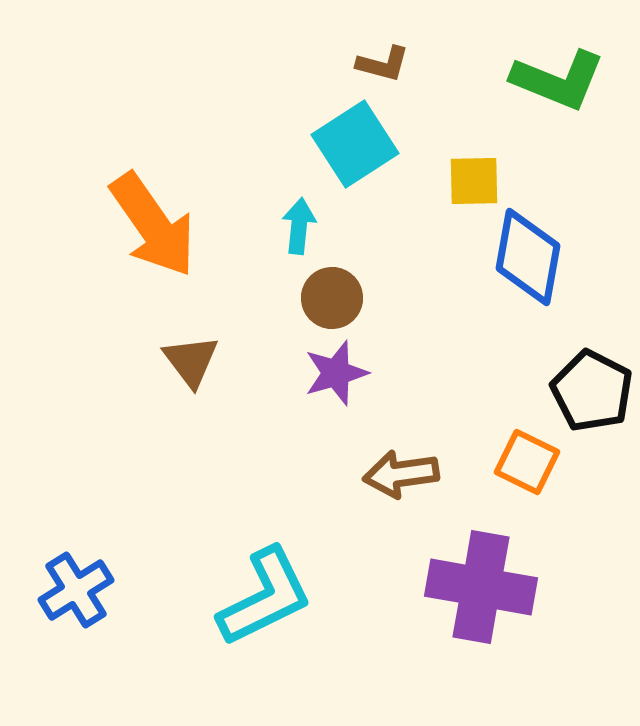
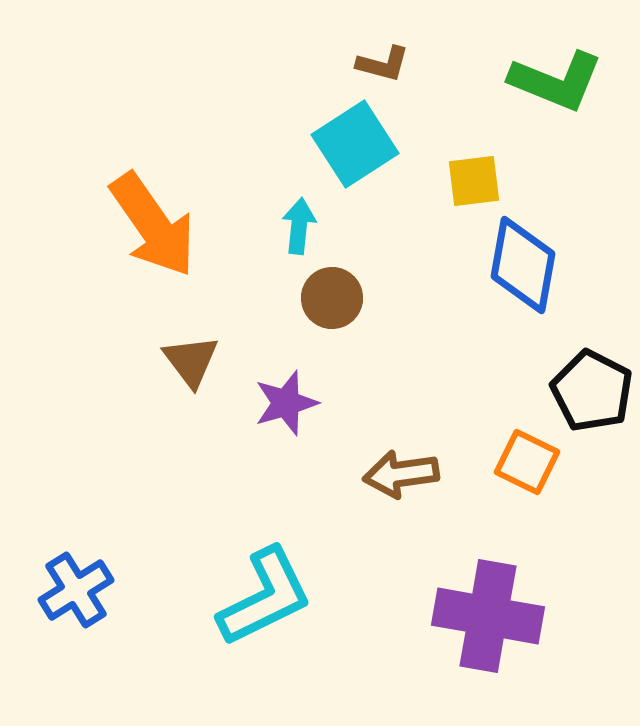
green L-shape: moved 2 px left, 1 px down
yellow square: rotated 6 degrees counterclockwise
blue diamond: moved 5 px left, 8 px down
purple star: moved 50 px left, 30 px down
purple cross: moved 7 px right, 29 px down
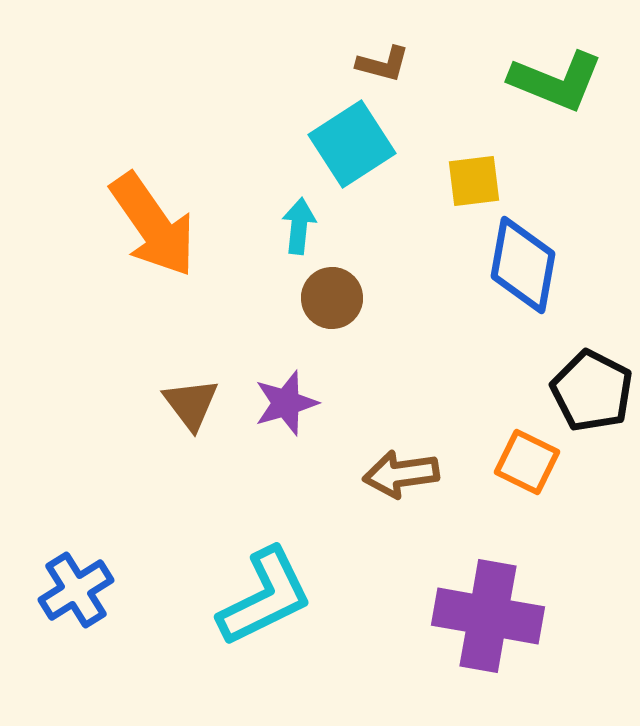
cyan square: moved 3 px left
brown triangle: moved 43 px down
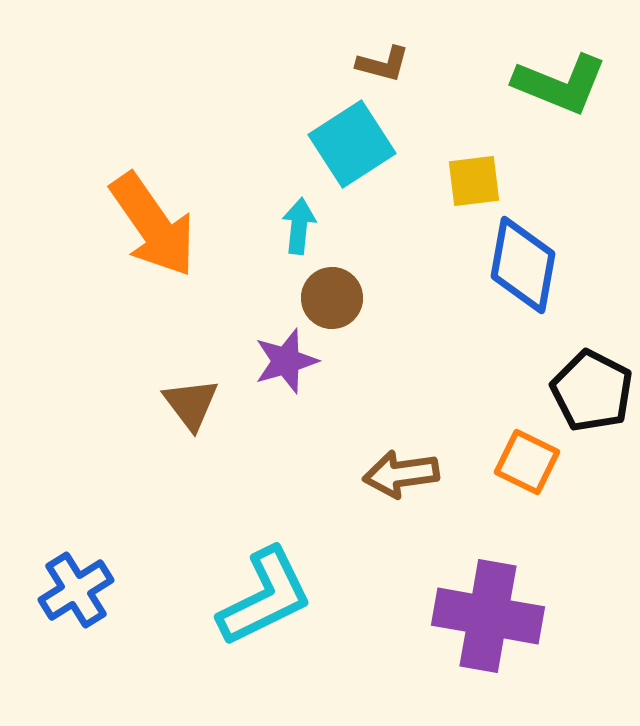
green L-shape: moved 4 px right, 3 px down
purple star: moved 42 px up
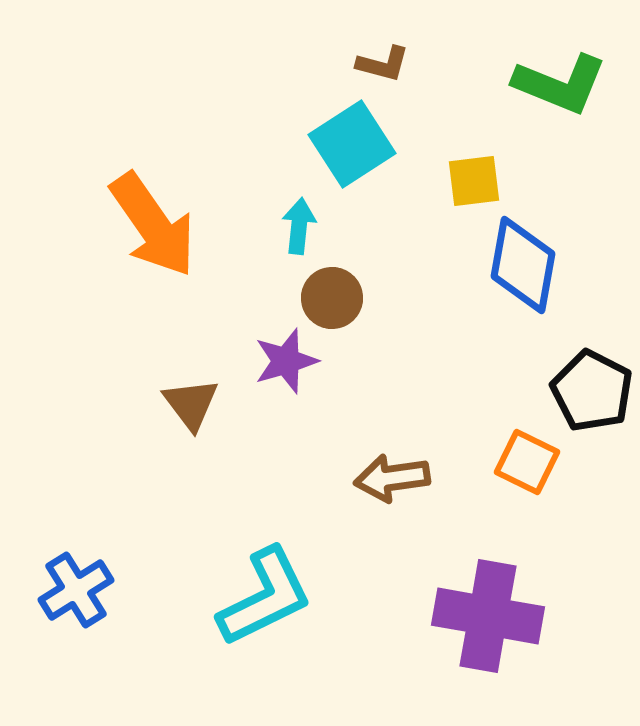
brown arrow: moved 9 px left, 4 px down
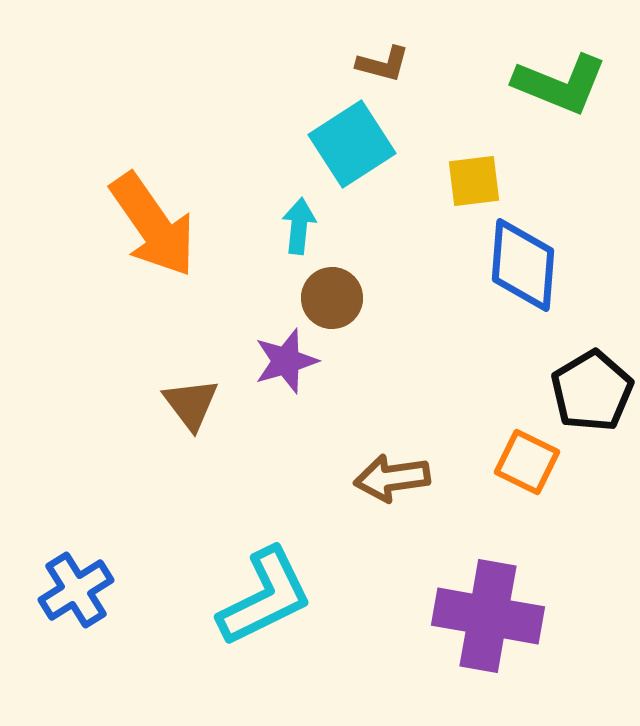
blue diamond: rotated 6 degrees counterclockwise
black pentagon: rotated 14 degrees clockwise
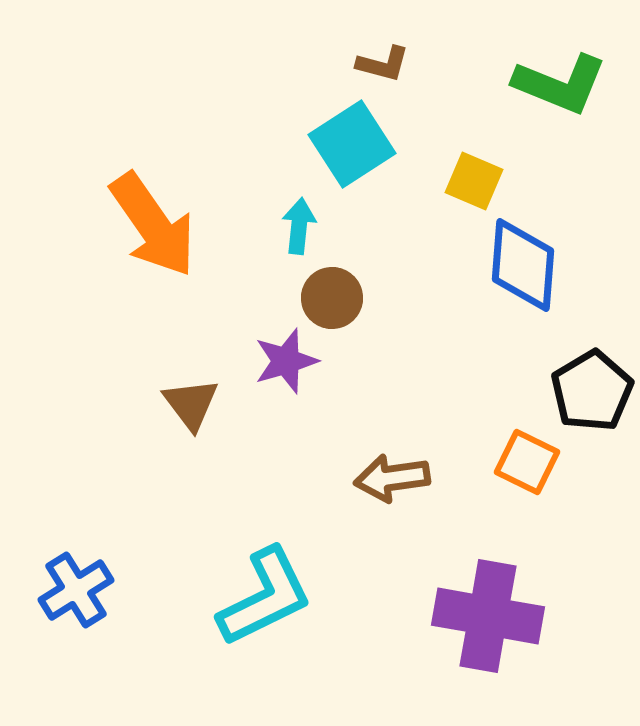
yellow square: rotated 30 degrees clockwise
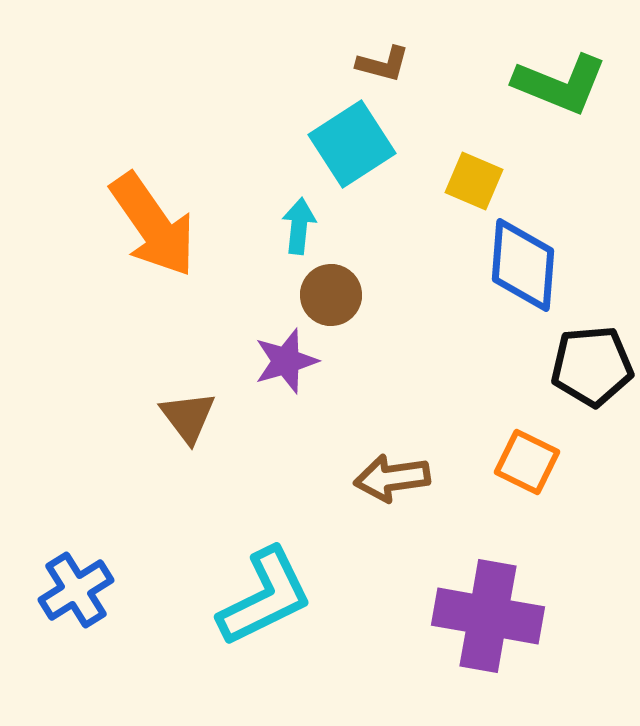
brown circle: moved 1 px left, 3 px up
black pentagon: moved 25 px up; rotated 26 degrees clockwise
brown triangle: moved 3 px left, 13 px down
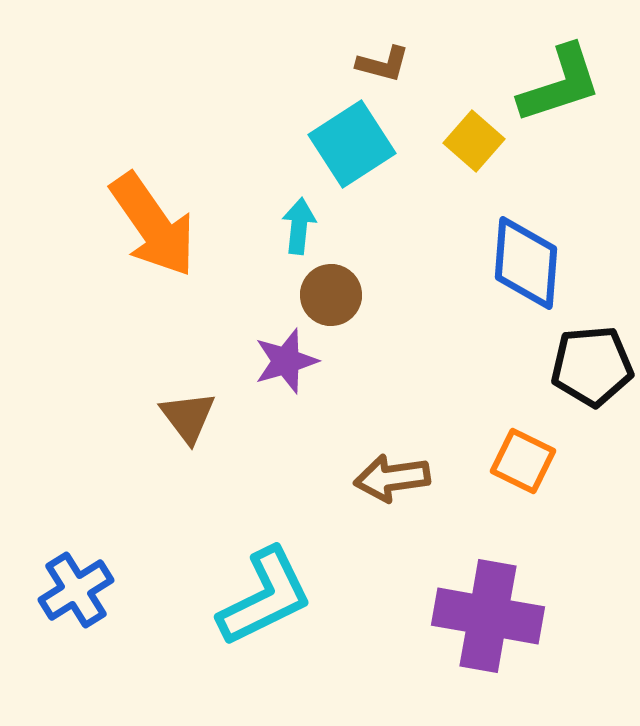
green L-shape: rotated 40 degrees counterclockwise
yellow square: moved 40 px up; rotated 18 degrees clockwise
blue diamond: moved 3 px right, 2 px up
orange square: moved 4 px left, 1 px up
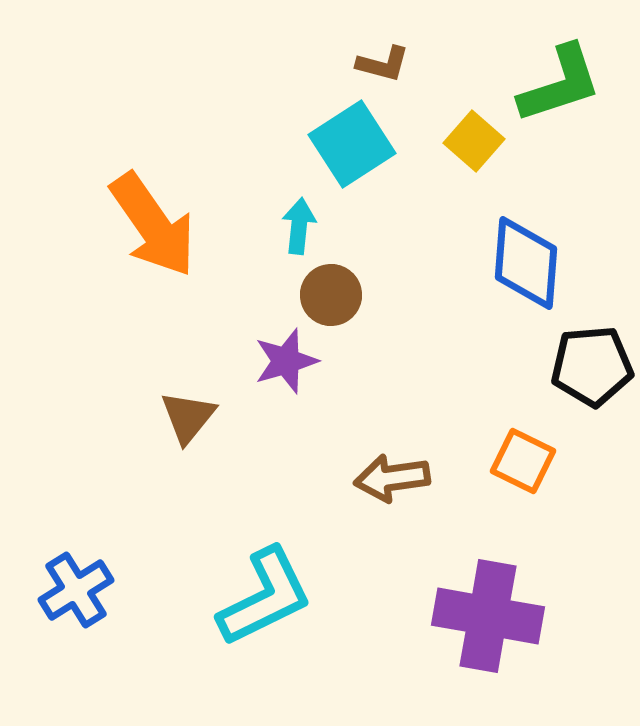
brown triangle: rotated 16 degrees clockwise
